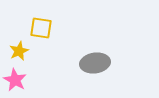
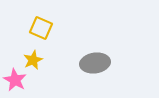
yellow square: rotated 15 degrees clockwise
yellow star: moved 14 px right, 9 px down
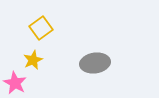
yellow square: rotated 30 degrees clockwise
pink star: moved 3 px down
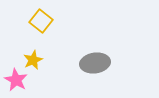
yellow square: moved 7 px up; rotated 15 degrees counterclockwise
pink star: moved 1 px right, 3 px up
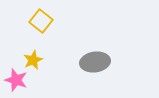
gray ellipse: moved 1 px up
pink star: rotated 10 degrees counterclockwise
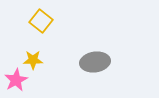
yellow star: rotated 24 degrees clockwise
pink star: rotated 25 degrees clockwise
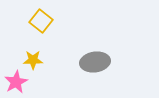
pink star: moved 2 px down
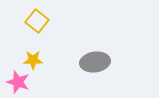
yellow square: moved 4 px left
pink star: moved 2 px right; rotated 25 degrees counterclockwise
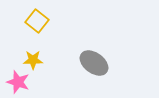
gray ellipse: moved 1 px left, 1 px down; rotated 44 degrees clockwise
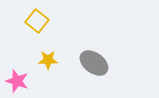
yellow star: moved 15 px right
pink star: moved 1 px left, 1 px up
